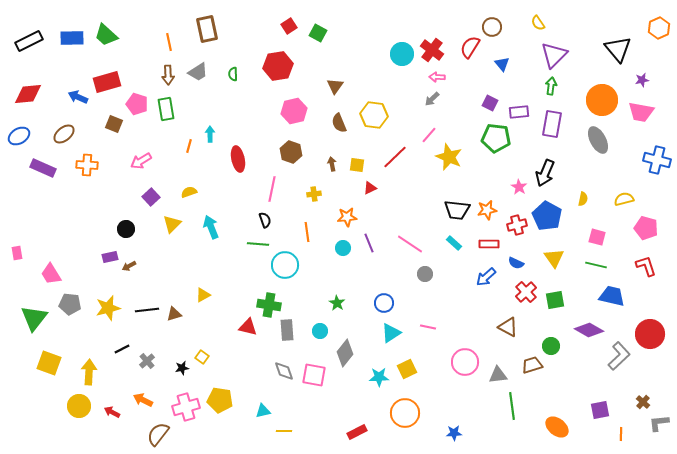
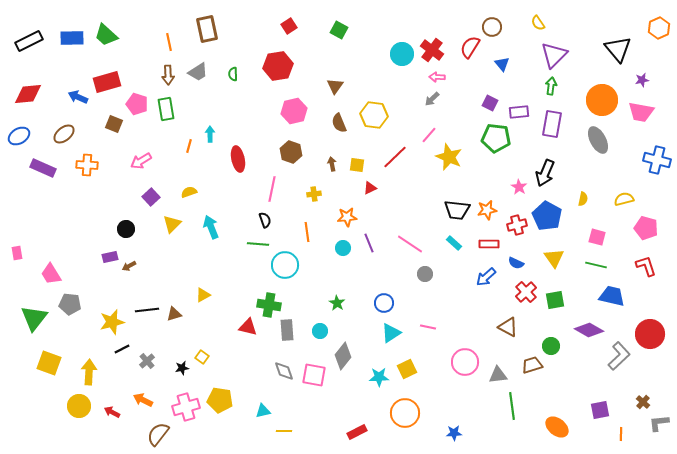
green square at (318, 33): moved 21 px right, 3 px up
yellow star at (108, 308): moved 4 px right, 14 px down
gray diamond at (345, 353): moved 2 px left, 3 px down
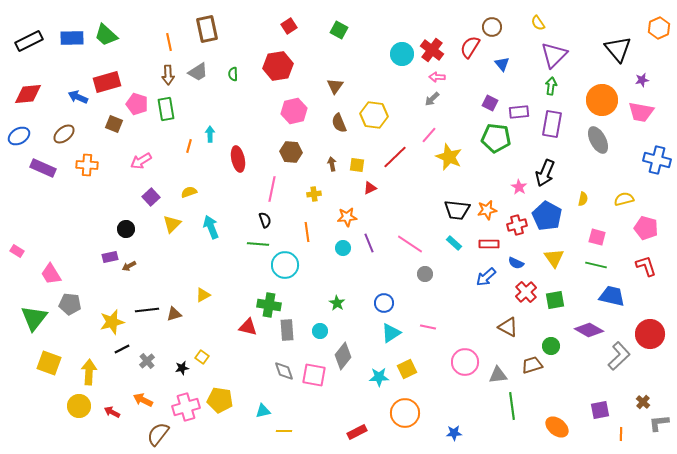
brown hexagon at (291, 152): rotated 15 degrees counterclockwise
pink rectangle at (17, 253): moved 2 px up; rotated 48 degrees counterclockwise
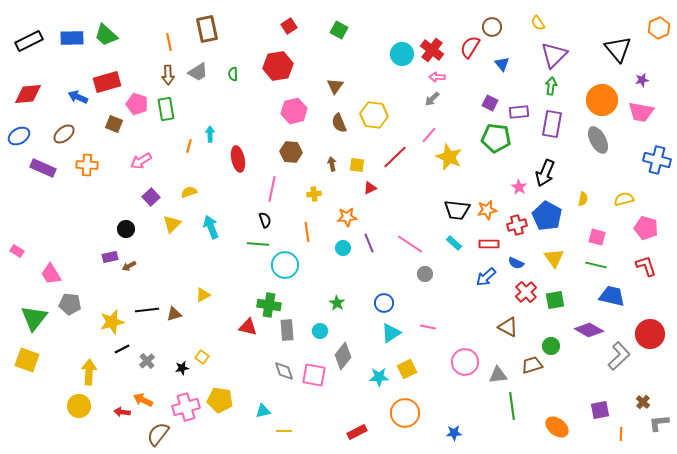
yellow square at (49, 363): moved 22 px left, 3 px up
red arrow at (112, 412): moved 10 px right; rotated 21 degrees counterclockwise
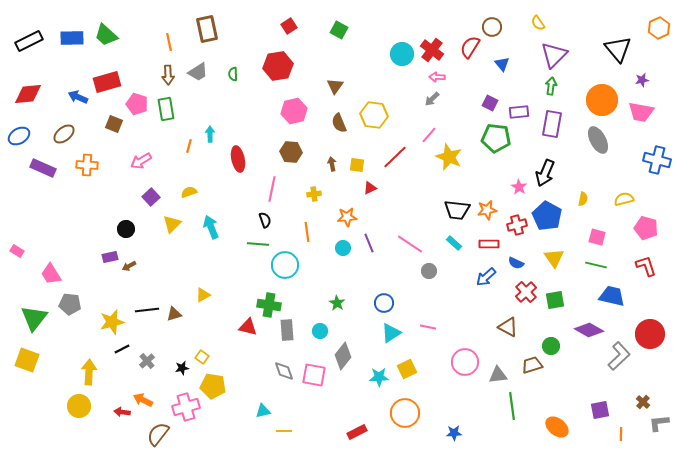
gray circle at (425, 274): moved 4 px right, 3 px up
yellow pentagon at (220, 400): moved 7 px left, 14 px up
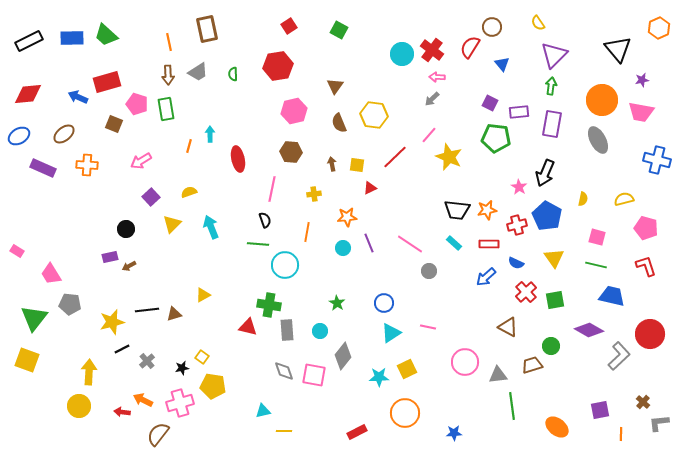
orange line at (307, 232): rotated 18 degrees clockwise
pink cross at (186, 407): moved 6 px left, 4 px up
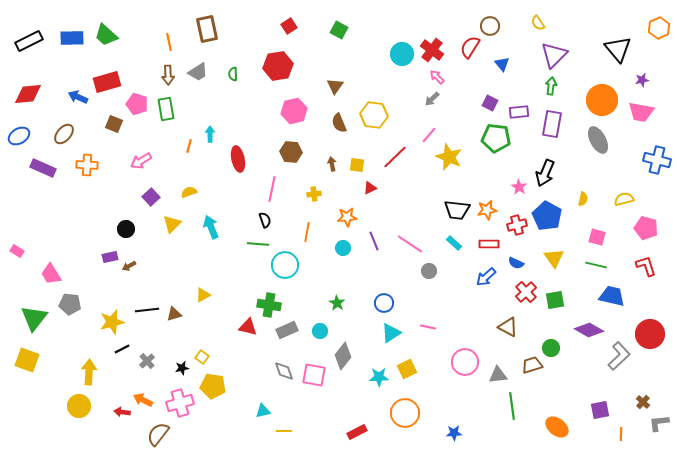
brown circle at (492, 27): moved 2 px left, 1 px up
pink arrow at (437, 77): rotated 42 degrees clockwise
brown ellipse at (64, 134): rotated 10 degrees counterclockwise
purple line at (369, 243): moved 5 px right, 2 px up
gray rectangle at (287, 330): rotated 70 degrees clockwise
green circle at (551, 346): moved 2 px down
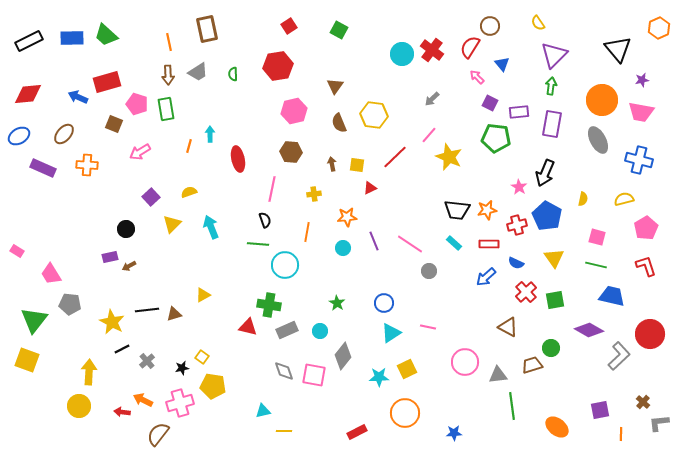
pink arrow at (437, 77): moved 40 px right
blue cross at (657, 160): moved 18 px left
pink arrow at (141, 161): moved 1 px left, 9 px up
pink pentagon at (646, 228): rotated 25 degrees clockwise
green triangle at (34, 318): moved 2 px down
yellow star at (112, 322): rotated 30 degrees counterclockwise
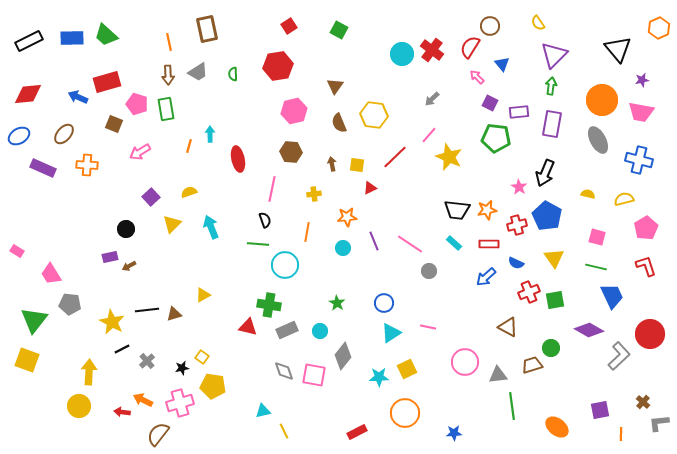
yellow semicircle at (583, 199): moved 5 px right, 5 px up; rotated 88 degrees counterclockwise
green line at (596, 265): moved 2 px down
red cross at (526, 292): moved 3 px right; rotated 20 degrees clockwise
blue trapezoid at (612, 296): rotated 52 degrees clockwise
yellow line at (284, 431): rotated 63 degrees clockwise
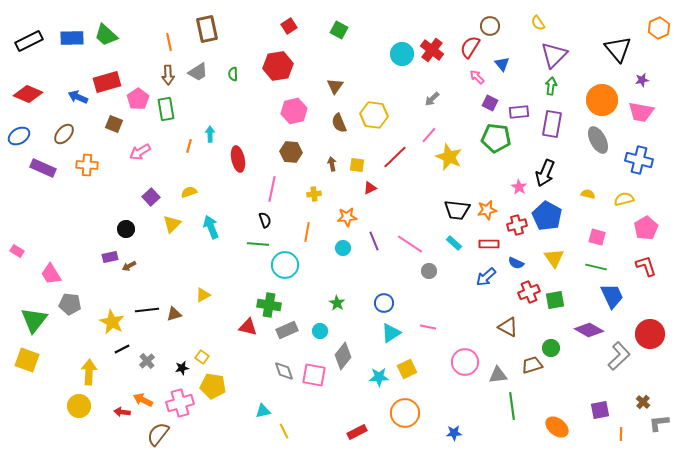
red diamond at (28, 94): rotated 28 degrees clockwise
pink pentagon at (137, 104): moved 1 px right, 5 px up; rotated 20 degrees clockwise
